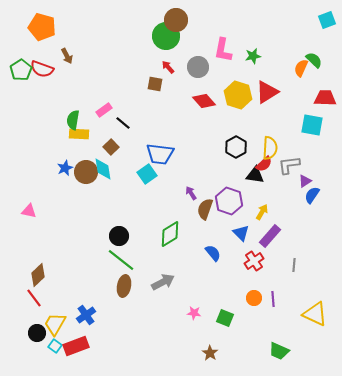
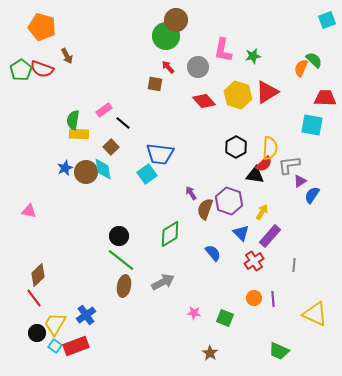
purple triangle at (305, 181): moved 5 px left
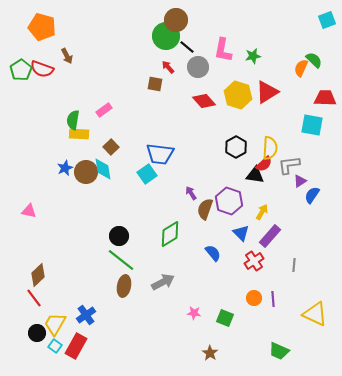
black line at (123, 123): moved 64 px right, 76 px up
red rectangle at (76, 346): rotated 40 degrees counterclockwise
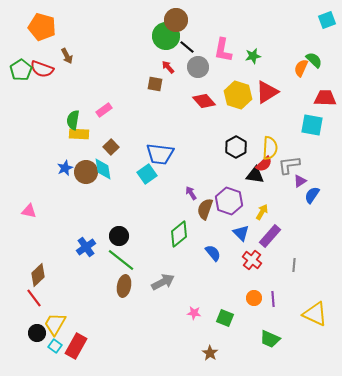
green diamond at (170, 234): moved 9 px right; rotated 8 degrees counterclockwise
red cross at (254, 261): moved 2 px left, 1 px up; rotated 18 degrees counterclockwise
blue cross at (86, 315): moved 68 px up
green trapezoid at (279, 351): moved 9 px left, 12 px up
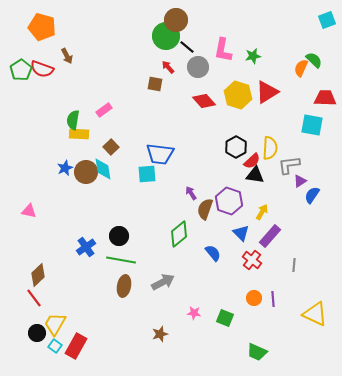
red semicircle at (264, 164): moved 12 px left, 3 px up
cyan square at (147, 174): rotated 30 degrees clockwise
green line at (121, 260): rotated 28 degrees counterclockwise
green trapezoid at (270, 339): moved 13 px left, 13 px down
brown star at (210, 353): moved 50 px left, 19 px up; rotated 21 degrees clockwise
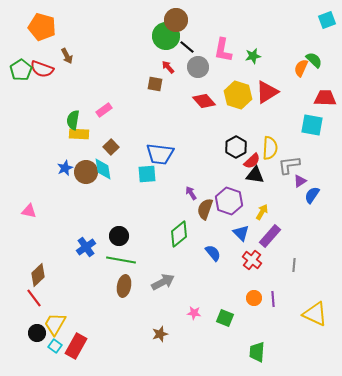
green trapezoid at (257, 352): rotated 70 degrees clockwise
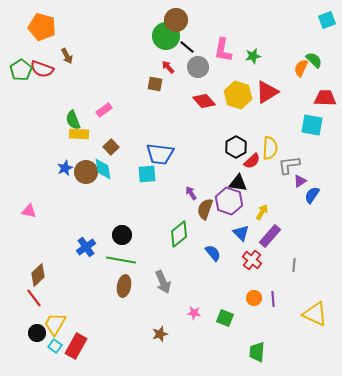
green semicircle at (73, 120): rotated 30 degrees counterclockwise
black triangle at (255, 175): moved 17 px left, 8 px down
black circle at (119, 236): moved 3 px right, 1 px up
gray arrow at (163, 282): rotated 95 degrees clockwise
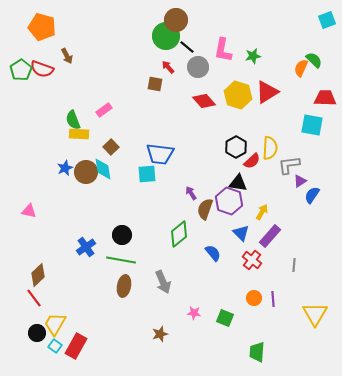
yellow triangle at (315, 314): rotated 36 degrees clockwise
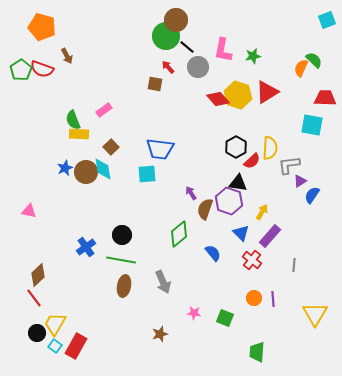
red diamond at (204, 101): moved 14 px right, 2 px up
blue trapezoid at (160, 154): moved 5 px up
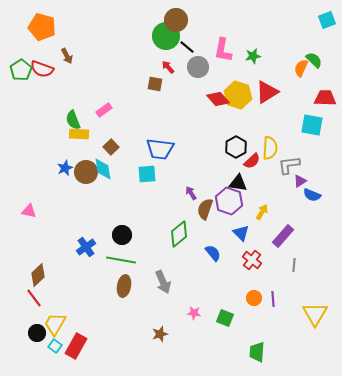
blue semicircle at (312, 195): rotated 102 degrees counterclockwise
purple rectangle at (270, 236): moved 13 px right
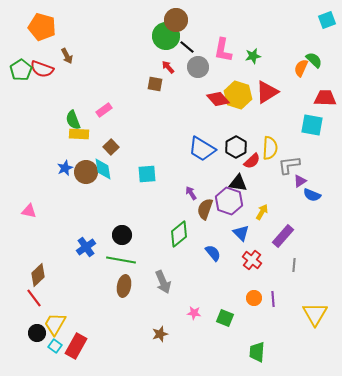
blue trapezoid at (160, 149): moved 42 px right; rotated 24 degrees clockwise
